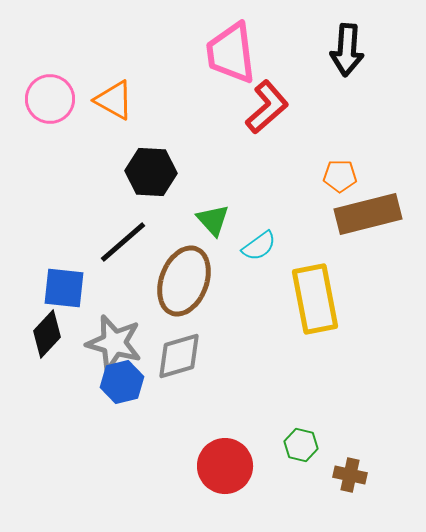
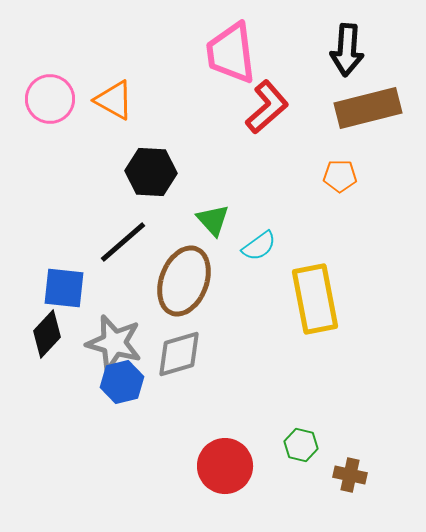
brown rectangle: moved 106 px up
gray diamond: moved 2 px up
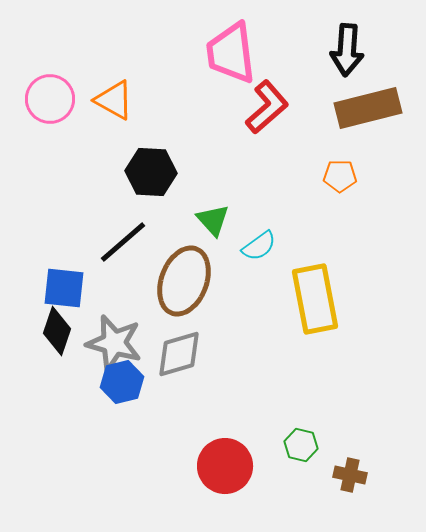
black diamond: moved 10 px right, 3 px up; rotated 24 degrees counterclockwise
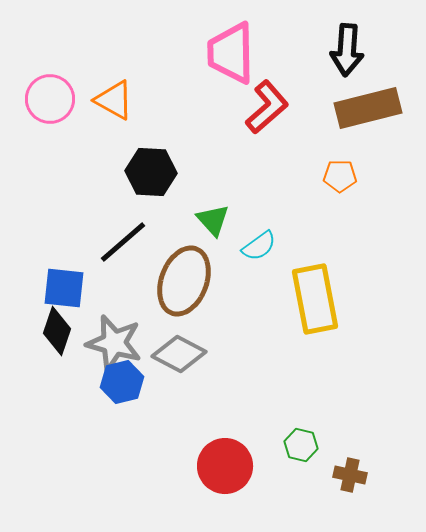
pink trapezoid: rotated 6 degrees clockwise
gray diamond: rotated 44 degrees clockwise
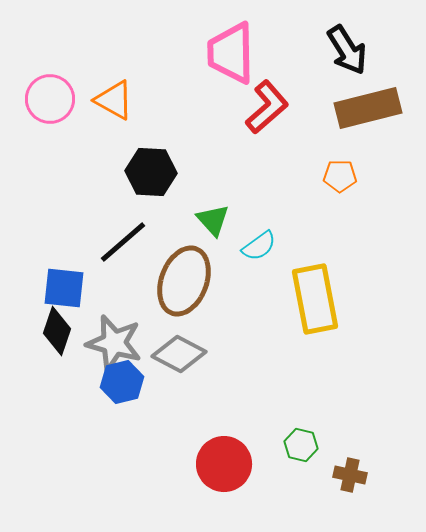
black arrow: rotated 36 degrees counterclockwise
red circle: moved 1 px left, 2 px up
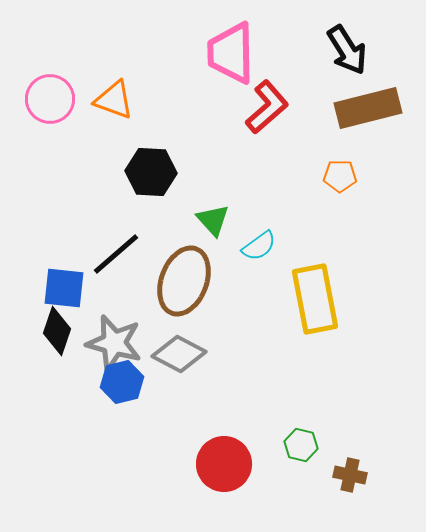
orange triangle: rotated 9 degrees counterclockwise
black line: moved 7 px left, 12 px down
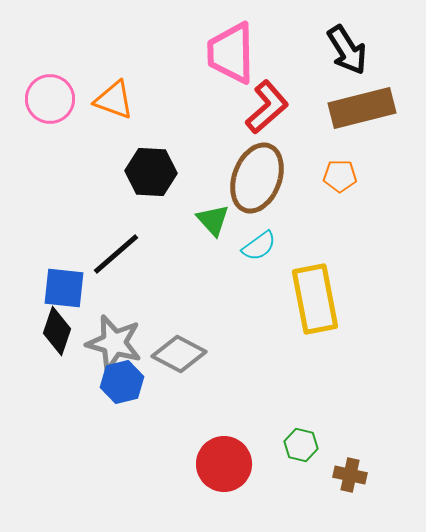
brown rectangle: moved 6 px left
brown ellipse: moved 73 px right, 103 px up
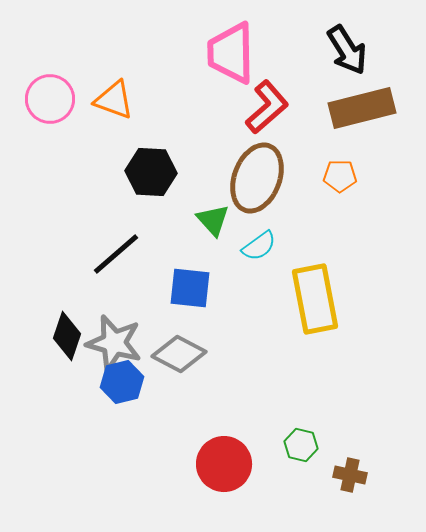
blue square: moved 126 px right
black diamond: moved 10 px right, 5 px down
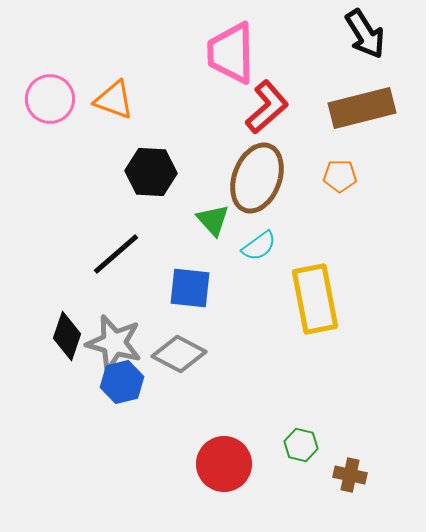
black arrow: moved 18 px right, 16 px up
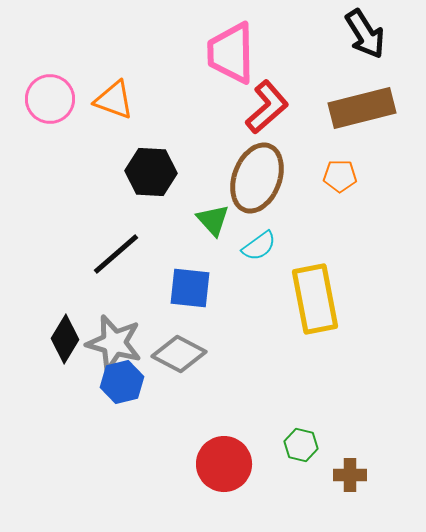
black diamond: moved 2 px left, 3 px down; rotated 12 degrees clockwise
brown cross: rotated 12 degrees counterclockwise
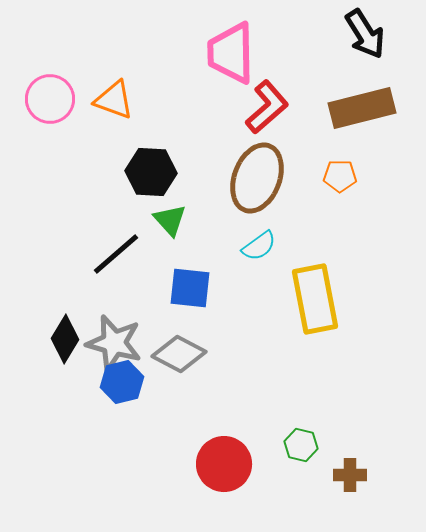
green triangle: moved 43 px left
